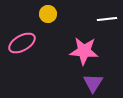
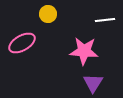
white line: moved 2 px left, 1 px down
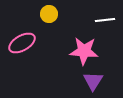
yellow circle: moved 1 px right
purple triangle: moved 2 px up
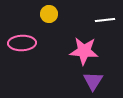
pink ellipse: rotated 28 degrees clockwise
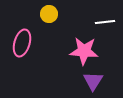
white line: moved 2 px down
pink ellipse: rotated 72 degrees counterclockwise
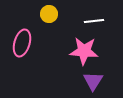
white line: moved 11 px left, 1 px up
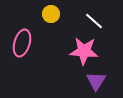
yellow circle: moved 2 px right
white line: rotated 48 degrees clockwise
purple triangle: moved 3 px right
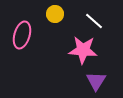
yellow circle: moved 4 px right
pink ellipse: moved 8 px up
pink star: moved 1 px left, 1 px up
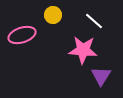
yellow circle: moved 2 px left, 1 px down
pink ellipse: rotated 56 degrees clockwise
purple triangle: moved 5 px right, 5 px up
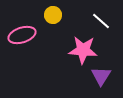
white line: moved 7 px right
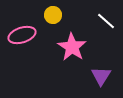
white line: moved 5 px right
pink star: moved 11 px left, 3 px up; rotated 28 degrees clockwise
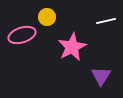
yellow circle: moved 6 px left, 2 px down
white line: rotated 54 degrees counterclockwise
pink star: rotated 12 degrees clockwise
